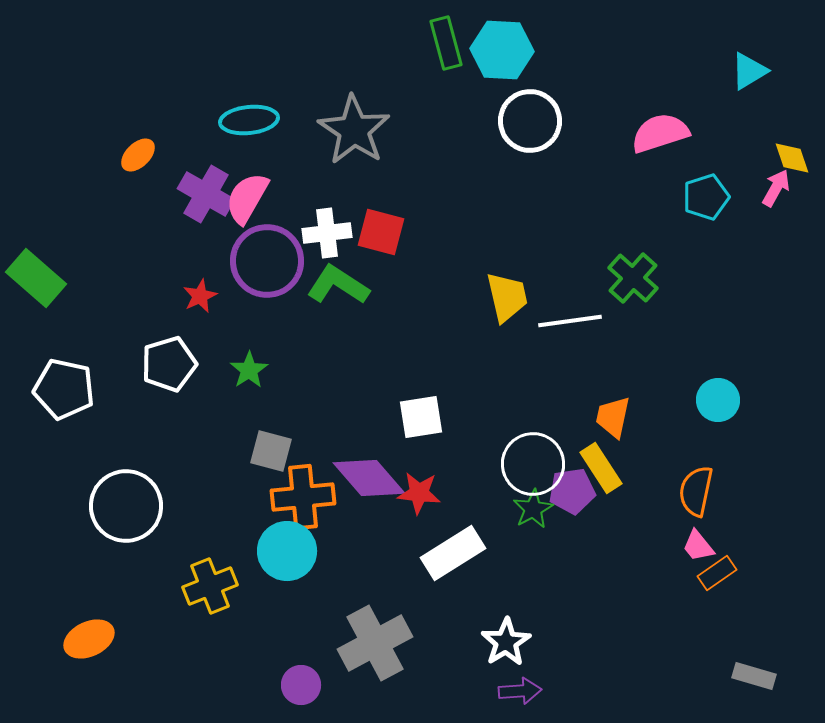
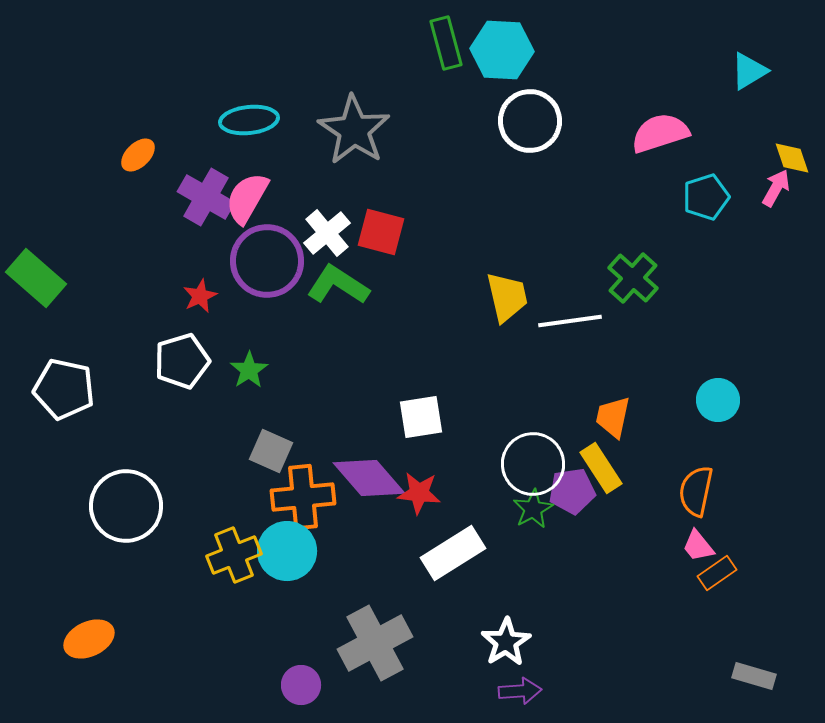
purple cross at (206, 194): moved 3 px down
white cross at (327, 233): rotated 33 degrees counterclockwise
white pentagon at (169, 364): moved 13 px right, 3 px up
gray square at (271, 451): rotated 9 degrees clockwise
yellow cross at (210, 586): moved 24 px right, 31 px up
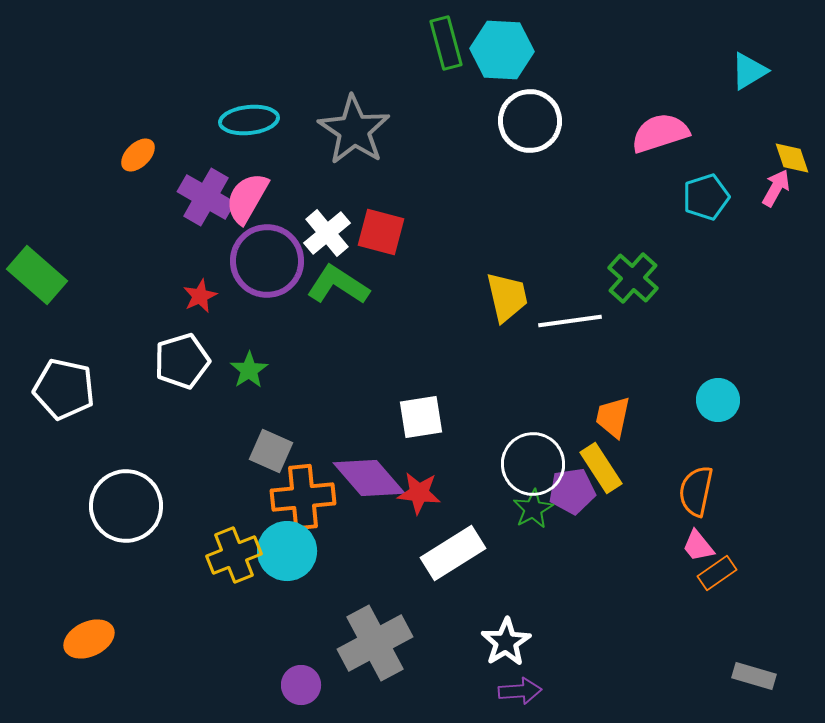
green rectangle at (36, 278): moved 1 px right, 3 px up
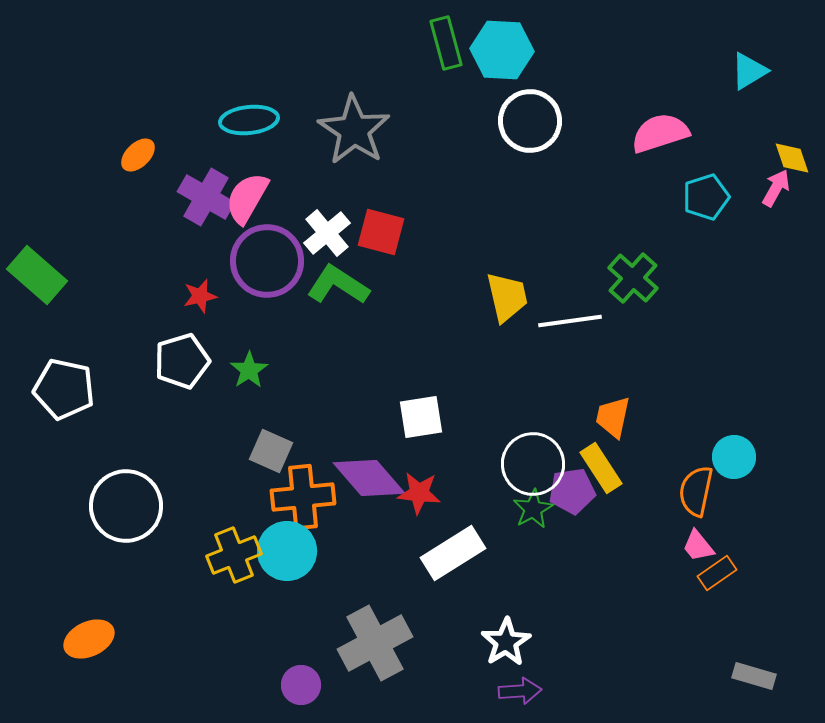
red star at (200, 296): rotated 12 degrees clockwise
cyan circle at (718, 400): moved 16 px right, 57 px down
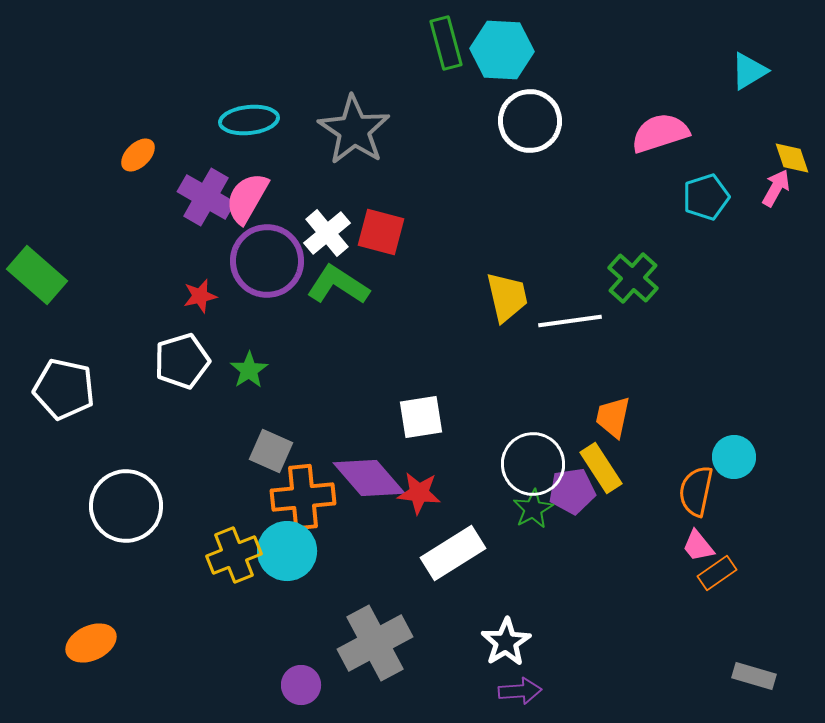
orange ellipse at (89, 639): moved 2 px right, 4 px down
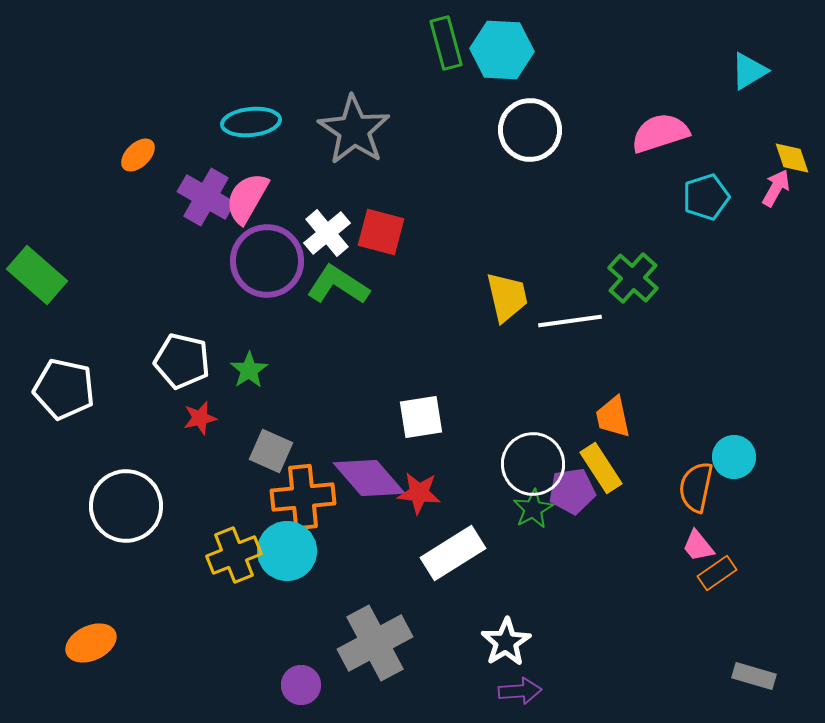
cyan ellipse at (249, 120): moved 2 px right, 2 px down
white circle at (530, 121): moved 9 px down
red star at (200, 296): moved 122 px down
white pentagon at (182, 361): rotated 30 degrees clockwise
orange trapezoid at (613, 417): rotated 24 degrees counterclockwise
orange semicircle at (696, 491): moved 4 px up
